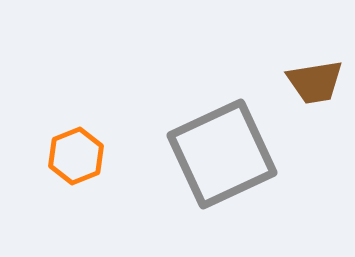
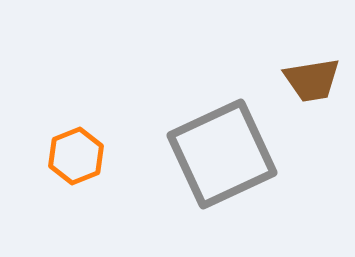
brown trapezoid: moved 3 px left, 2 px up
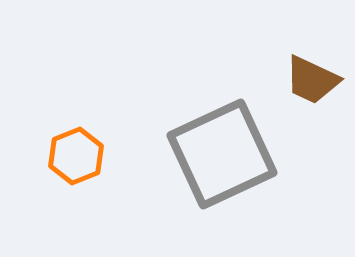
brown trapezoid: rotated 34 degrees clockwise
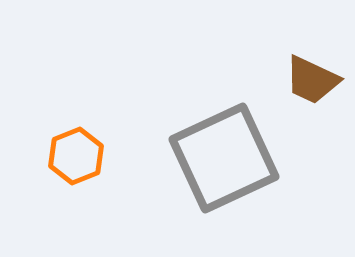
gray square: moved 2 px right, 4 px down
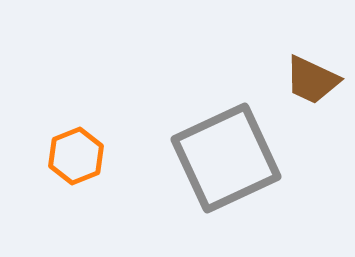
gray square: moved 2 px right
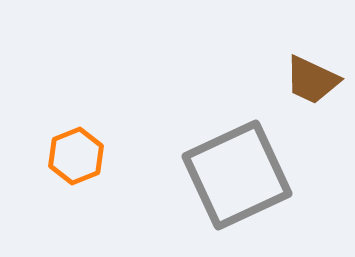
gray square: moved 11 px right, 17 px down
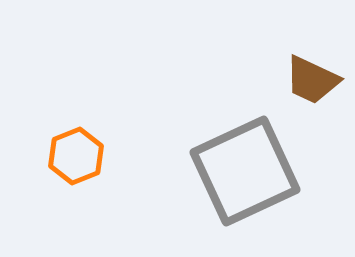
gray square: moved 8 px right, 4 px up
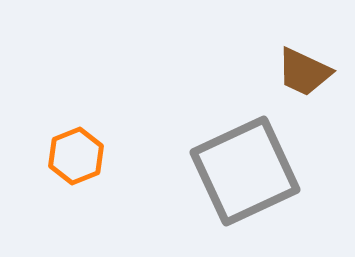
brown trapezoid: moved 8 px left, 8 px up
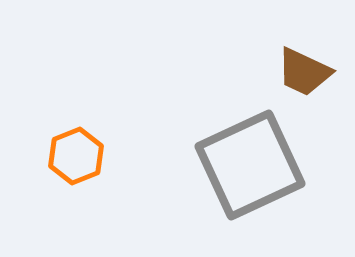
gray square: moved 5 px right, 6 px up
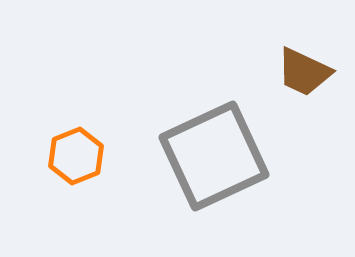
gray square: moved 36 px left, 9 px up
